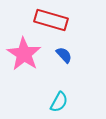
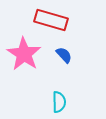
cyan semicircle: rotated 30 degrees counterclockwise
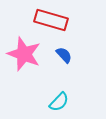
pink star: rotated 12 degrees counterclockwise
cyan semicircle: rotated 45 degrees clockwise
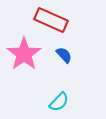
red rectangle: rotated 8 degrees clockwise
pink star: rotated 16 degrees clockwise
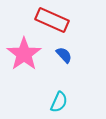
red rectangle: moved 1 px right
cyan semicircle: rotated 20 degrees counterclockwise
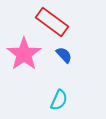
red rectangle: moved 2 px down; rotated 12 degrees clockwise
cyan semicircle: moved 2 px up
